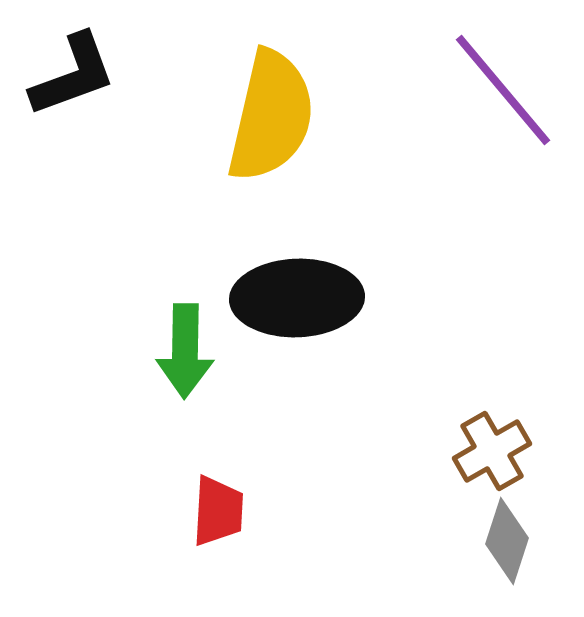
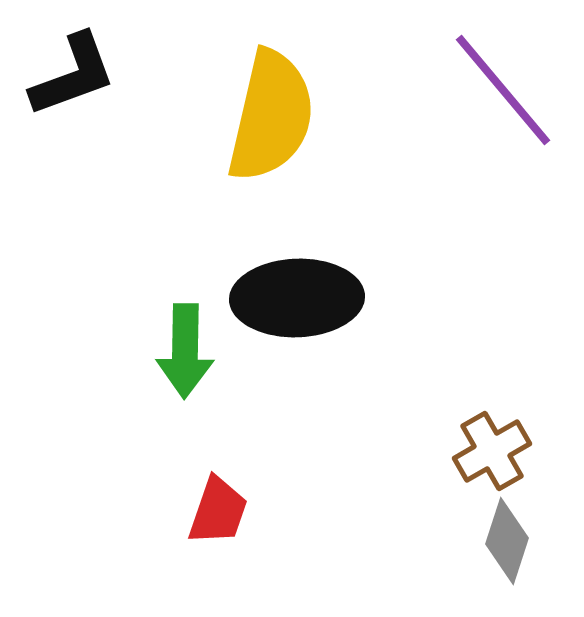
red trapezoid: rotated 16 degrees clockwise
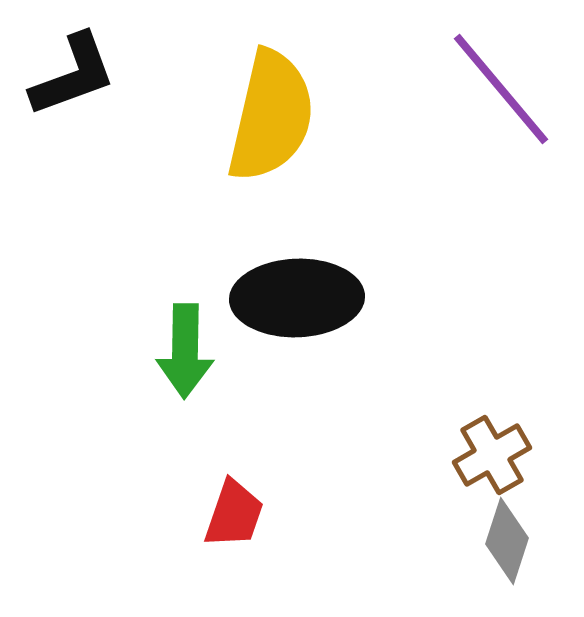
purple line: moved 2 px left, 1 px up
brown cross: moved 4 px down
red trapezoid: moved 16 px right, 3 px down
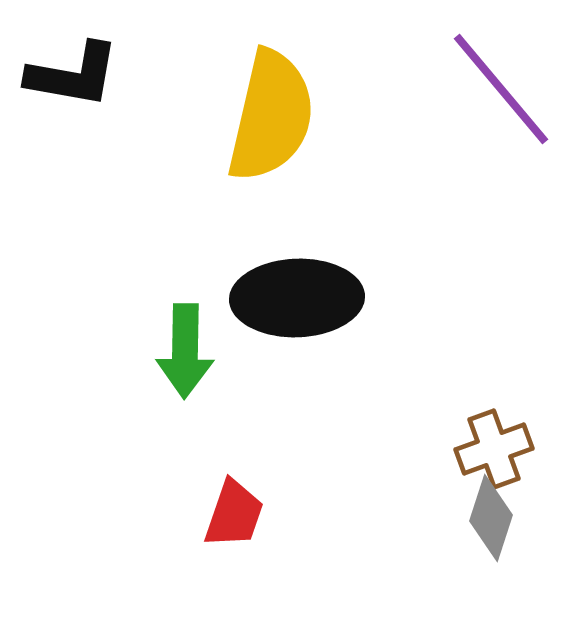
black L-shape: rotated 30 degrees clockwise
brown cross: moved 2 px right, 6 px up; rotated 10 degrees clockwise
gray diamond: moved 16 px left, 23 px up
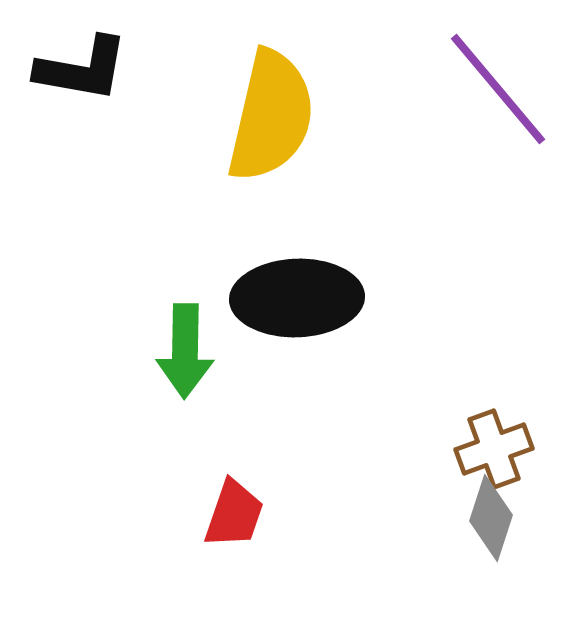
black L-shape: moved 9 px right, 6 px up
purple line: moved 3 px left
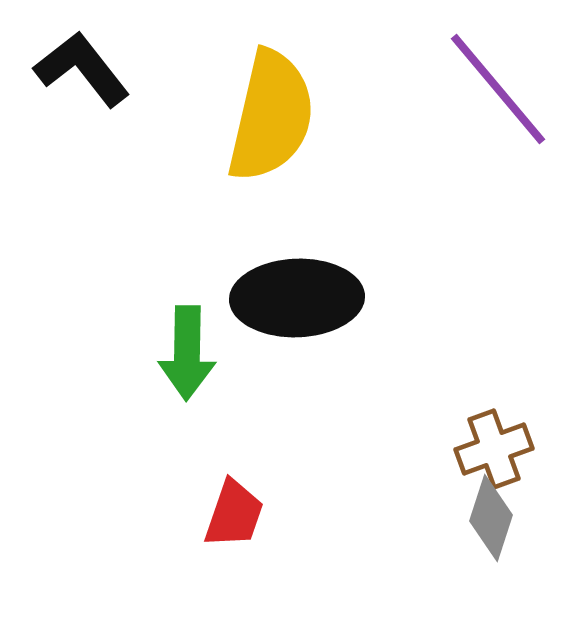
black L-shape: rotated 138 degrees counterclockwise
green arrow: moved 2 px right, 2 px down
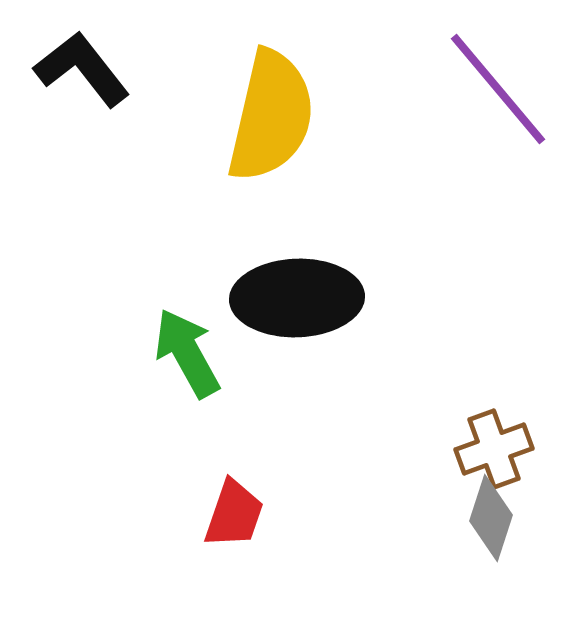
green arrow: rotated 150 degrees clockwise
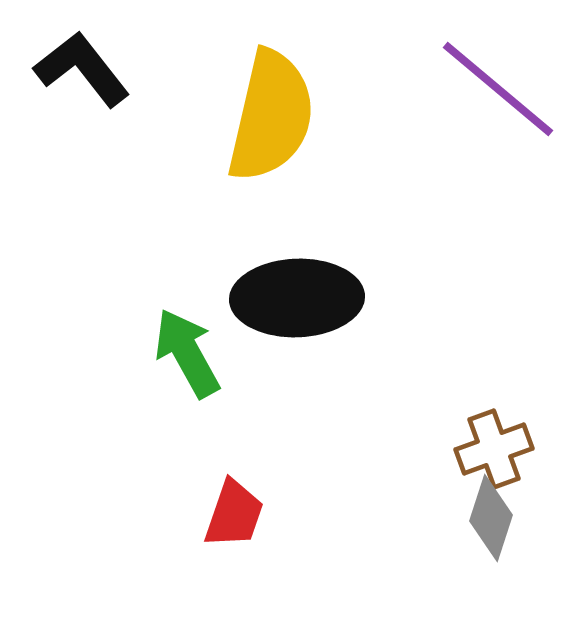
purple line: rotated 10 degrees counterclockwise
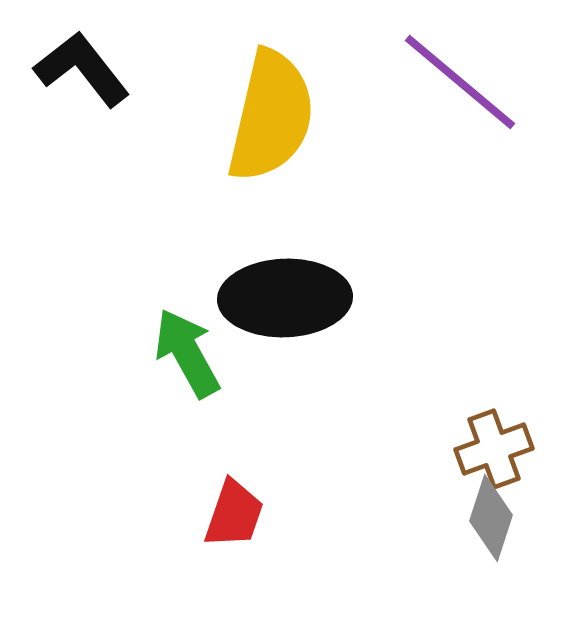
purple line: moved 38 px left, 7 px up
black ellipse: moved 12 px left
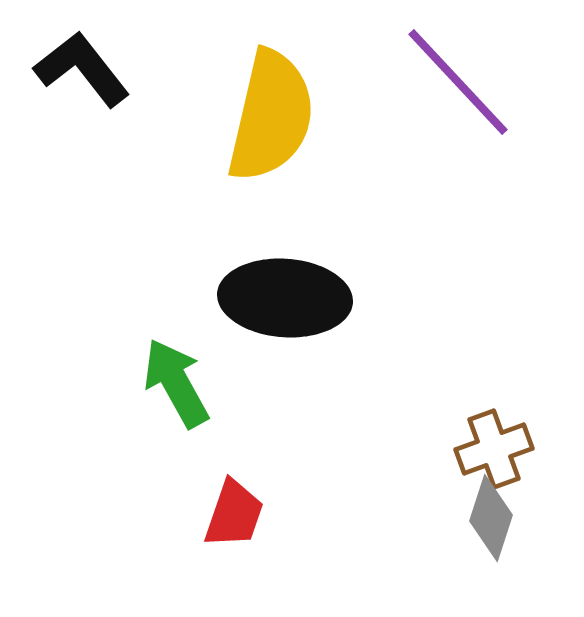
purple line: moved 2 px left; rotated 7 degrees clockwise
black ellipse: rotated 6 degrees clockwise
green arrow: moved 11 px left, 30 px down
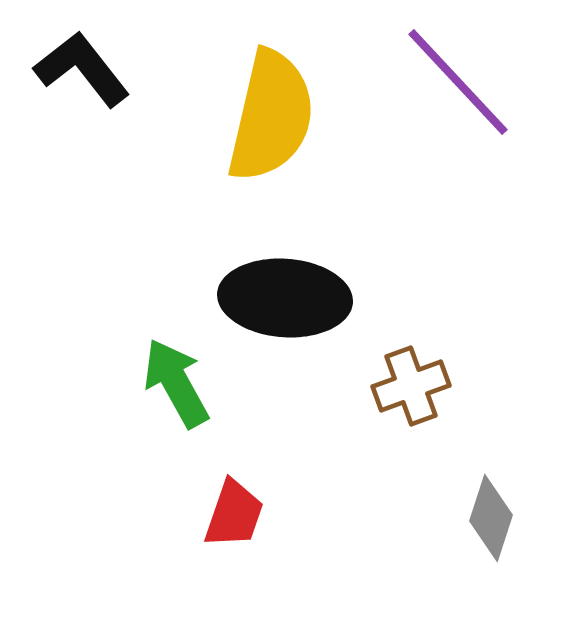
brown cross: moved 83 px left, 63 px up
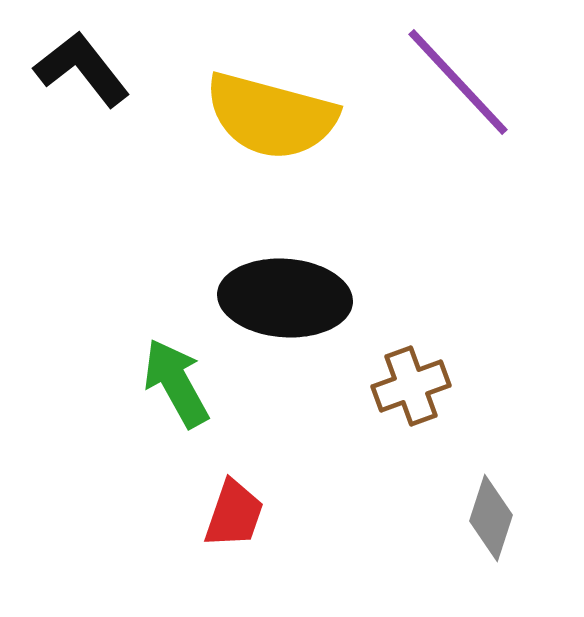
yellow semicircle: rotated 92 degrees clockwise
